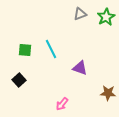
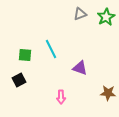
green square: moved 5 px down
black square: rotated 16 degrees clockwise
pink arrow: moved 1 px left, 7 px up; rotated 40 degrees counterclockwise
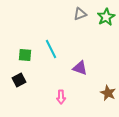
brown star: rotated 21 degrees clockwise
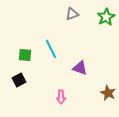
gray triangle: moved 8 px left
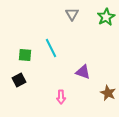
gray triangle: rotated 40 degrees counterclockwise
cyan line: moved 1 px up
purple triangle: moved 3 px right, 4 px down
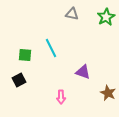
gray triangle: rotated 48 degrees counterclockwise
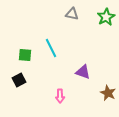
pink arrow: moved 1 px left, 1 px up
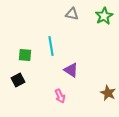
green star: moved 2 px left, 1 px up
cyan line: moved 2 px up; rotated 18 degrees clockwise
purple triangle: moved 12 px left, 2 px up; rotated 14 degrees clockwise
black square: moved 1 px left
pink arrow: rotated 24 degrees counterclockwise
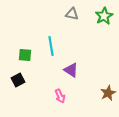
brown star: rotated 21 degrees clockwise
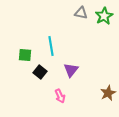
gray triangle: moved 9 px right, 1 px up
purple triangle: rotated 35 degrees clockwise
black square: moved 22 px right, 8 px up; rotated 24 degrees counterclockwise
